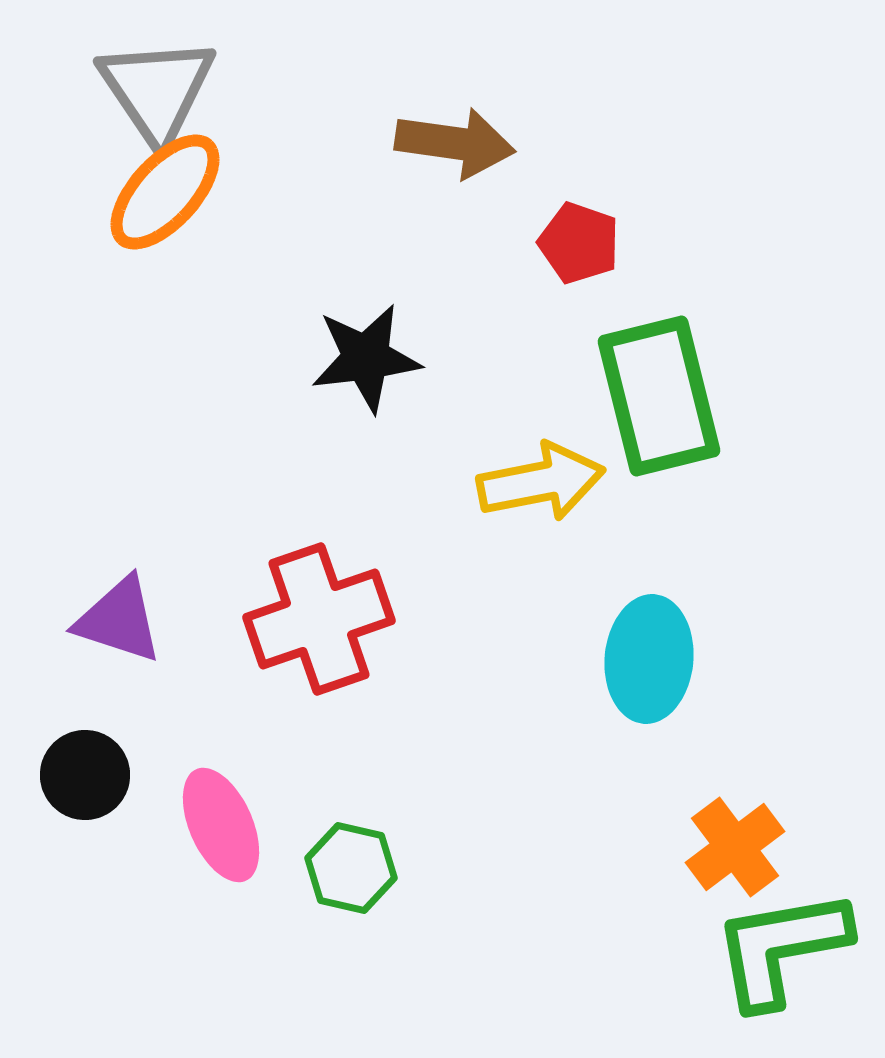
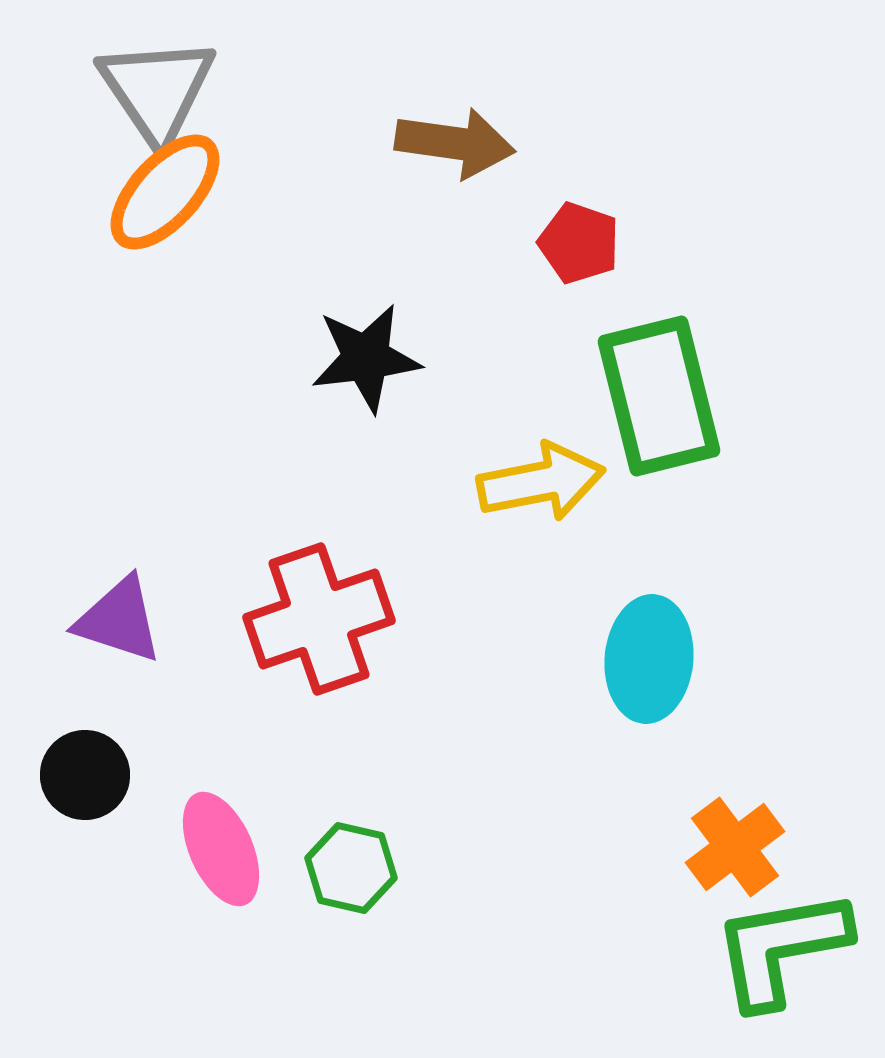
pink ellipse: moved 24 px down
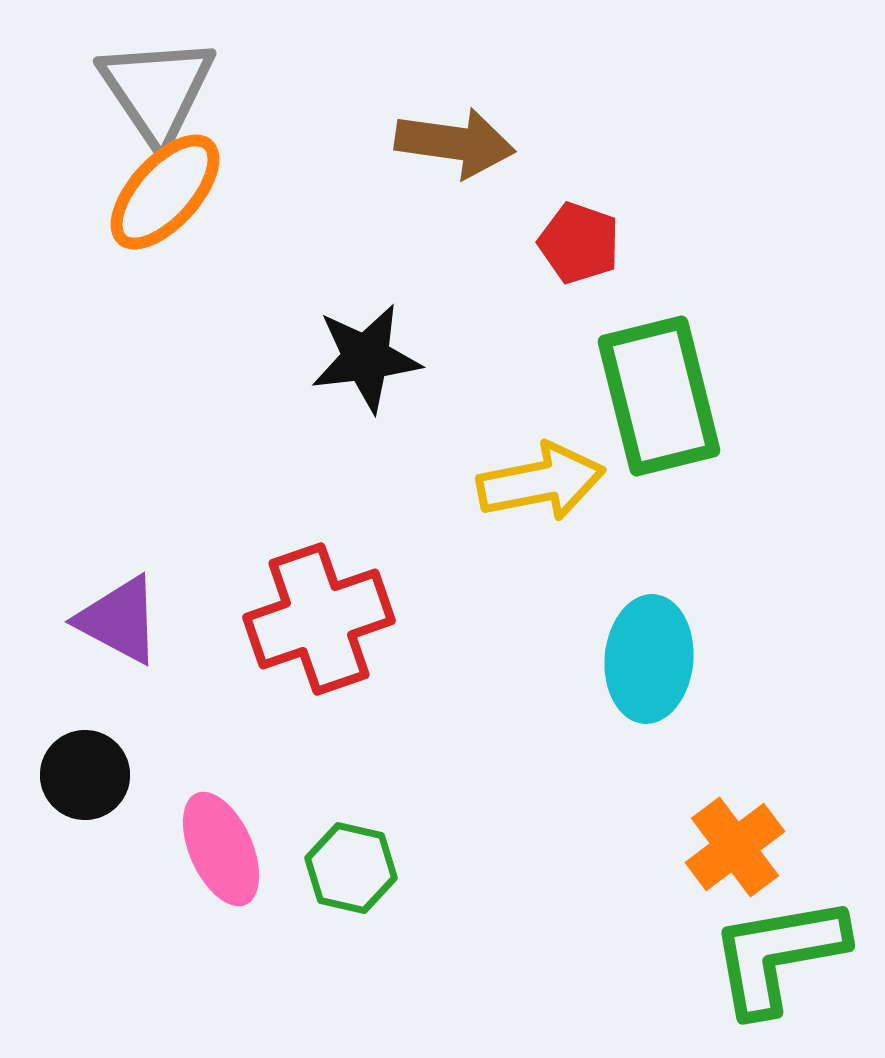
purple triangle: rotated 10 degrees clockwise
green L-shape: moved 3 px left, 7 px down
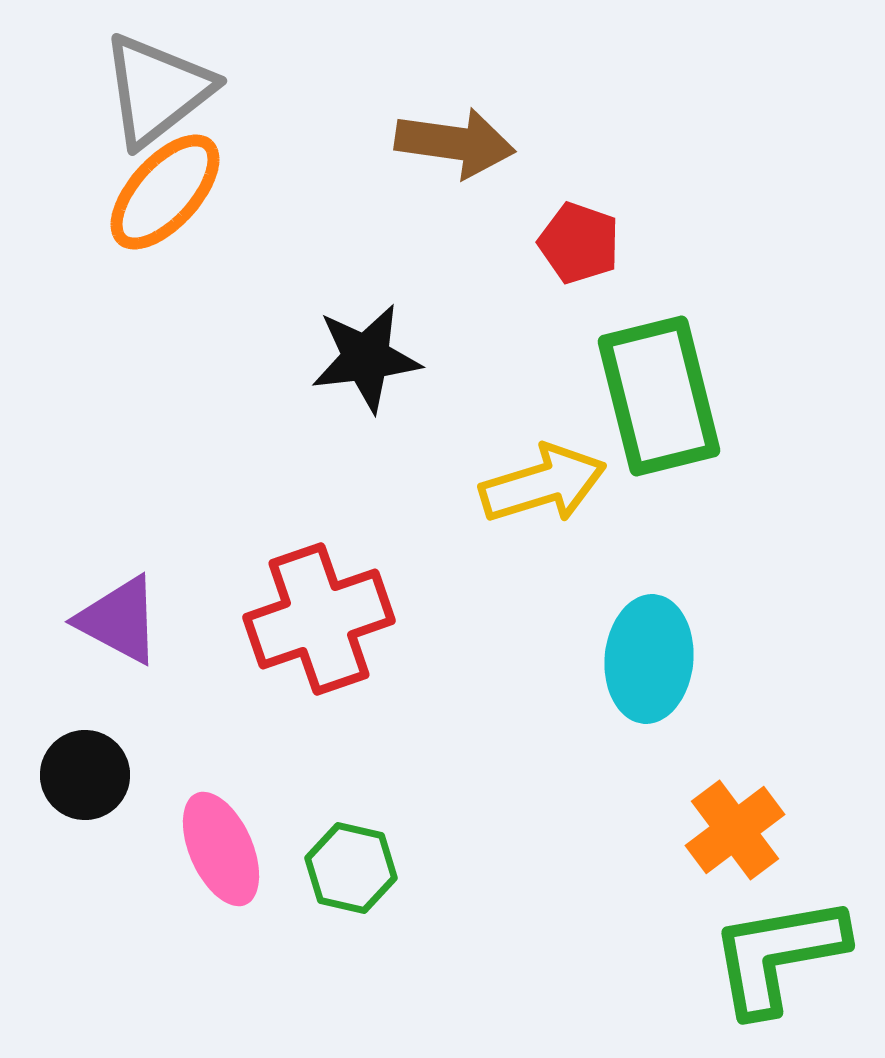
gray triangle: rotated 26 degrees clockwise
yellow arrow: moved 2 px right, 2 px down; rotated 6 degrees counterclockwise
orange cross: moved 17 px up
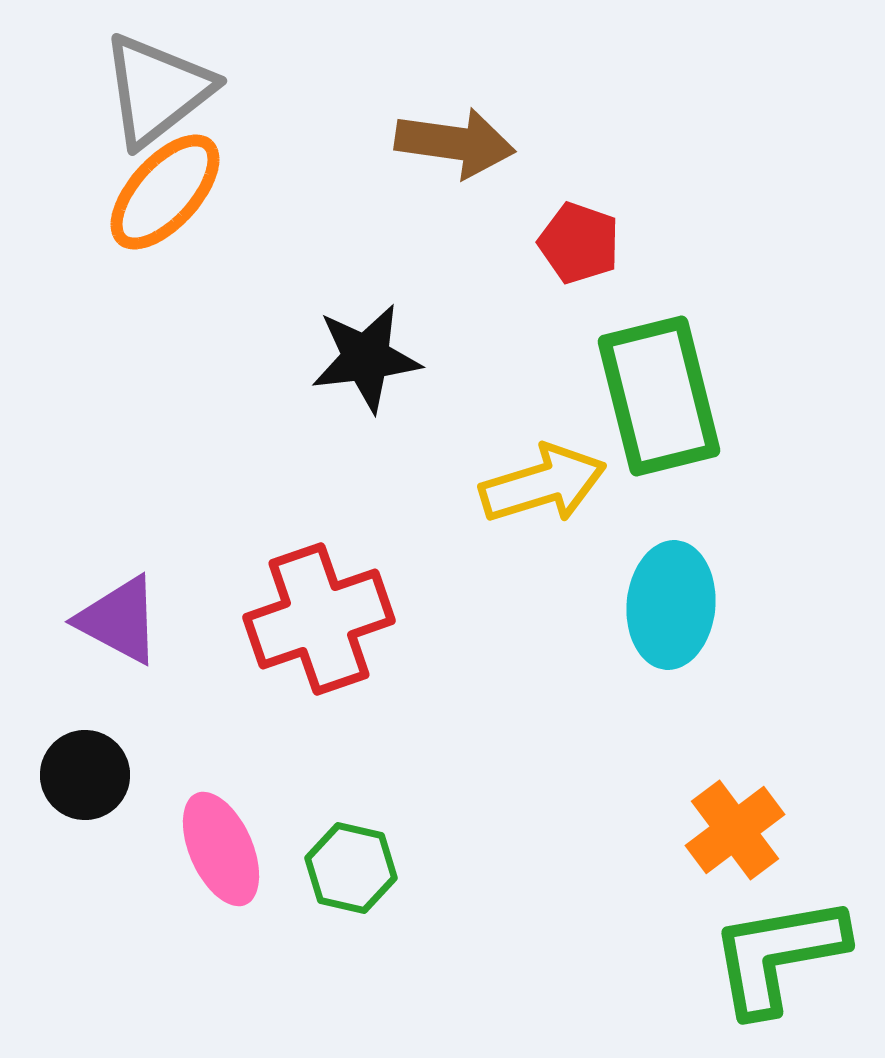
cyan ellipse: moved 22 px right, 54 px up
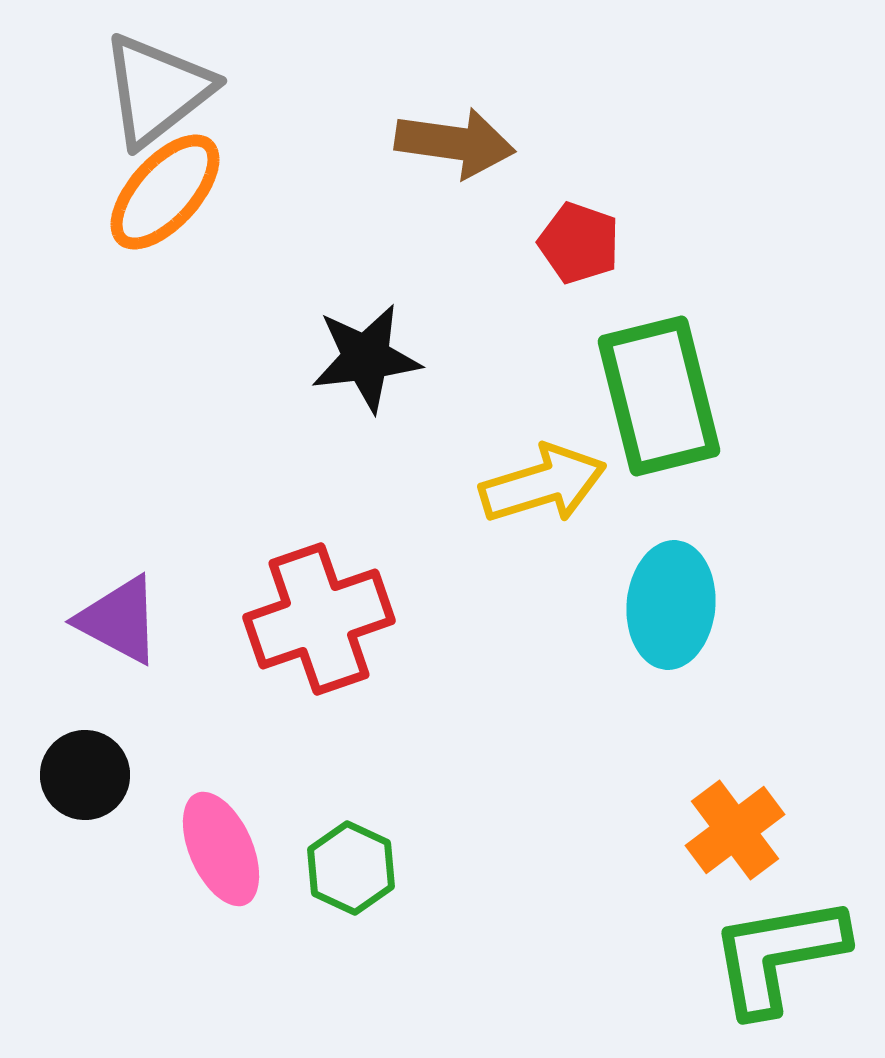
green hexagon: rotated 12 degrees clockwise
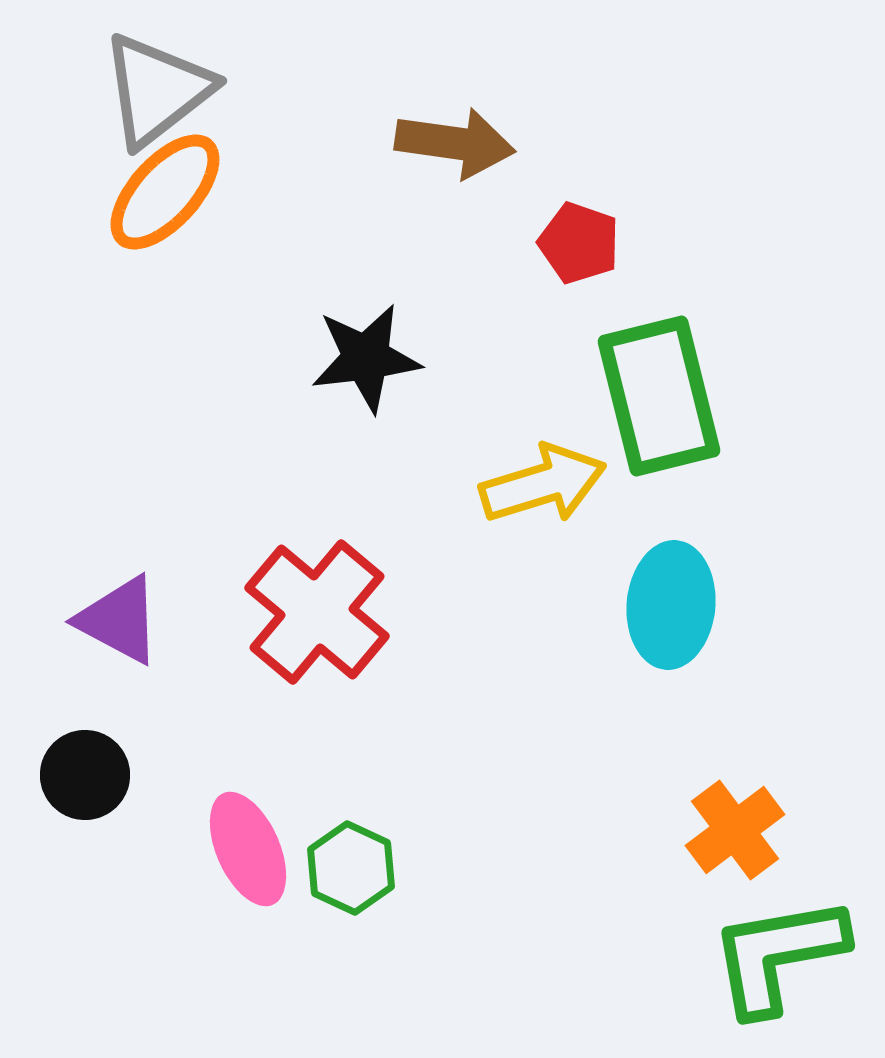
red cross: moved 2 px left, 7 px up; rotated 31 degrees counterclockwise
pink ellipse: moved 27 px right
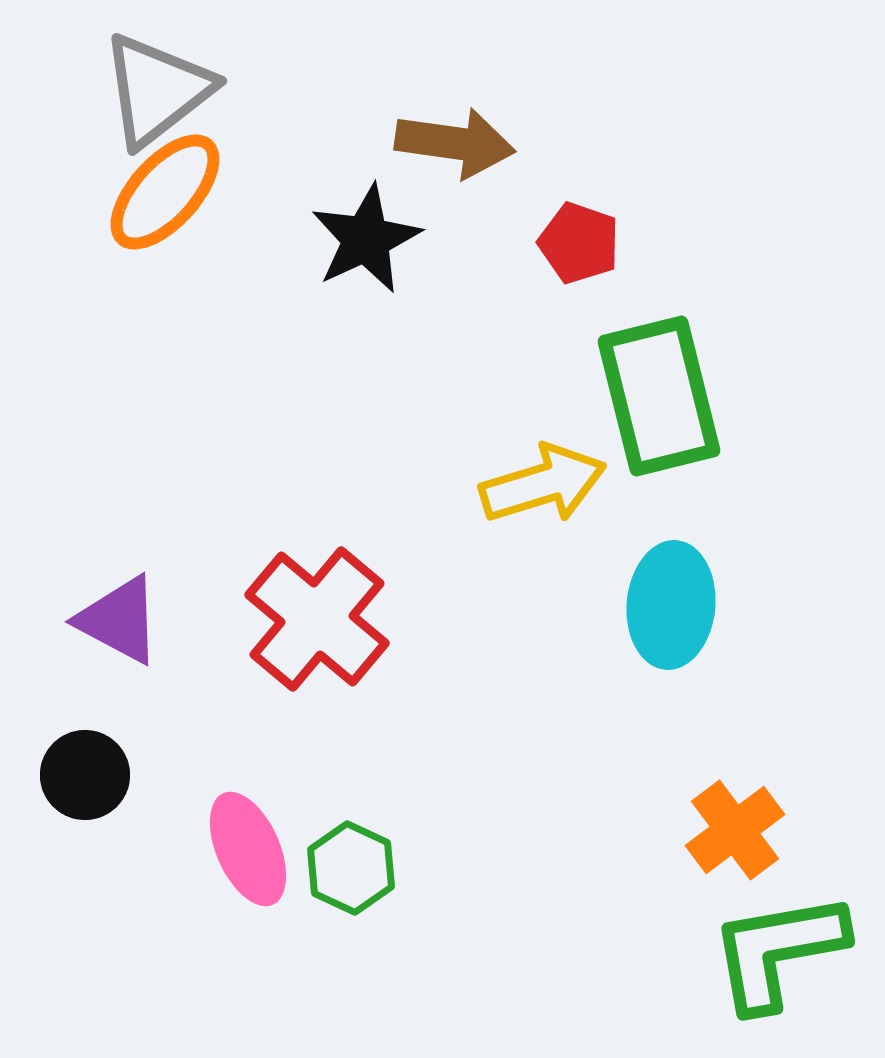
black star: moved 119 px up; rotated 18 degrees counterclockwise
red cross: moved 7 px down
green L-shape: moved 4 px up
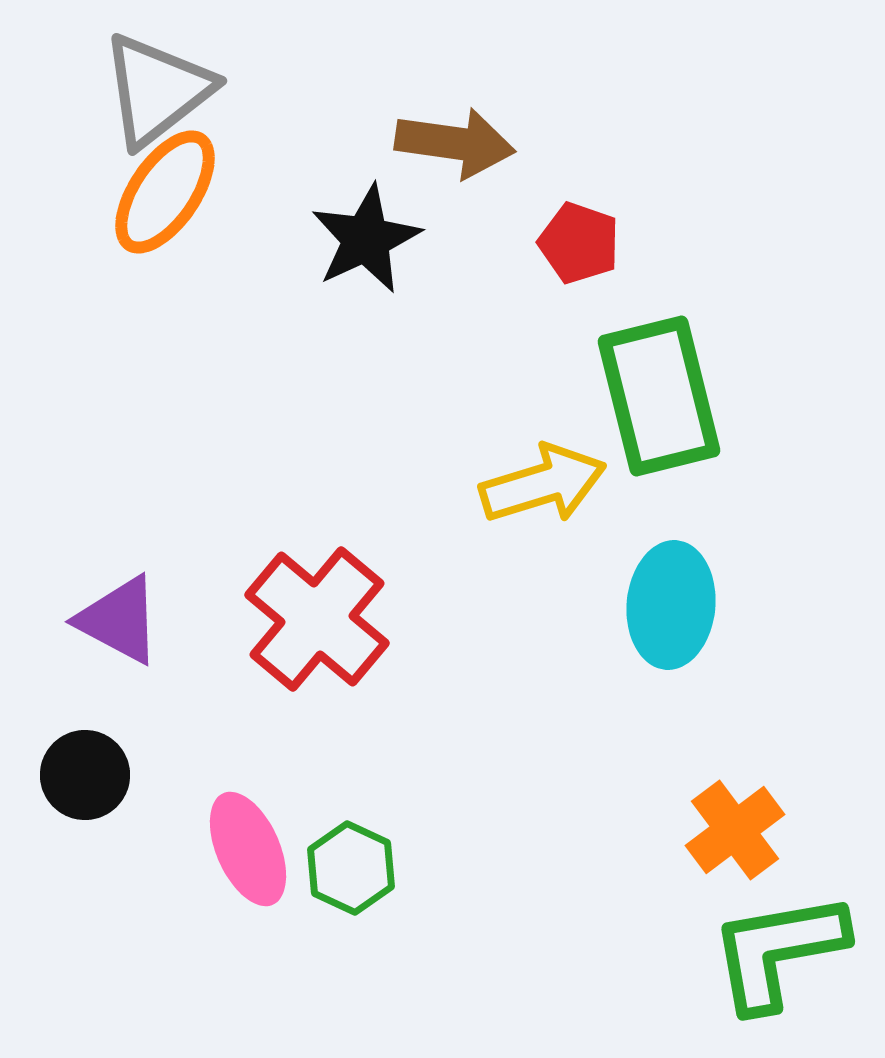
orange ellipse: rotated 8 degrees counterclockwise
